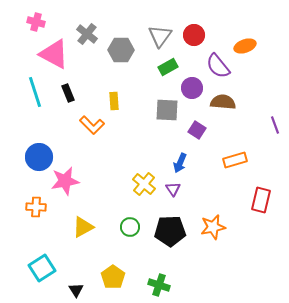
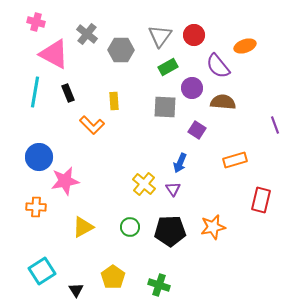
cyan line: rotated 28 degrees clockwise
gray square: moved 2 px left, 3 px up
cyan square: moved 3 px down
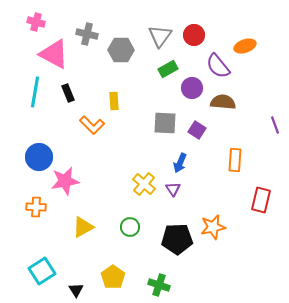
gray cross: rotated 25 degrees counterclockwise
green rectangle: moved 2 px down
gray square: moved 16 px down
orange rectangle: rotated 70 degrees counterclockwise
black pentagon: moved 7 px right, 8 px down
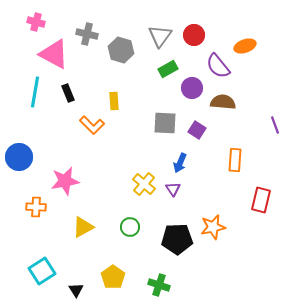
gray hexagon: rotated 15 degrees clockwise
blue circle: moved 20 px left
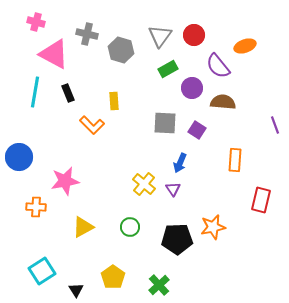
green cross: rotated 30 degrees clockwise
